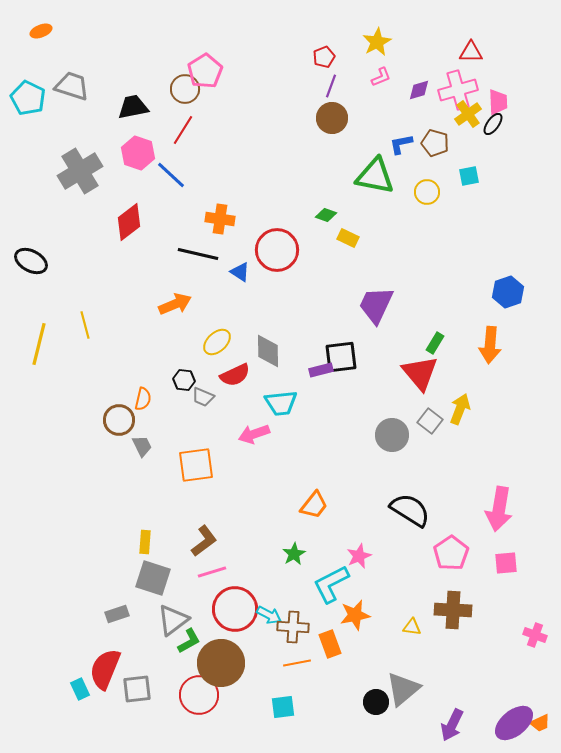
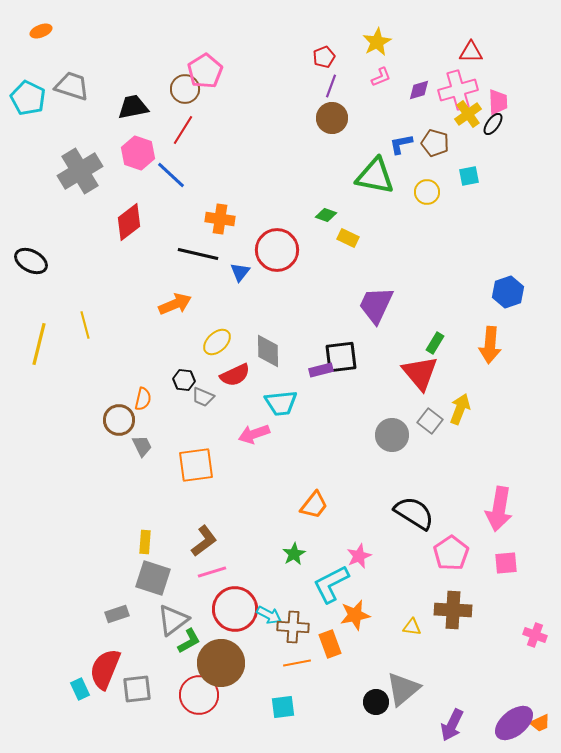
blue triangle at (240, 272): rotated 35 degrees clockwise
black semicircle at (410, 510): moved 4 px right, 3 px down
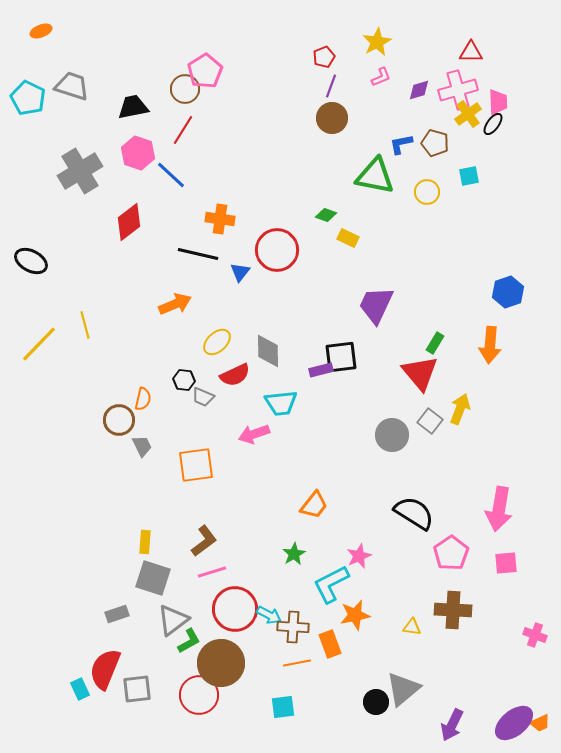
yellow line at (39, 344): rotated 30 degrees clockwise
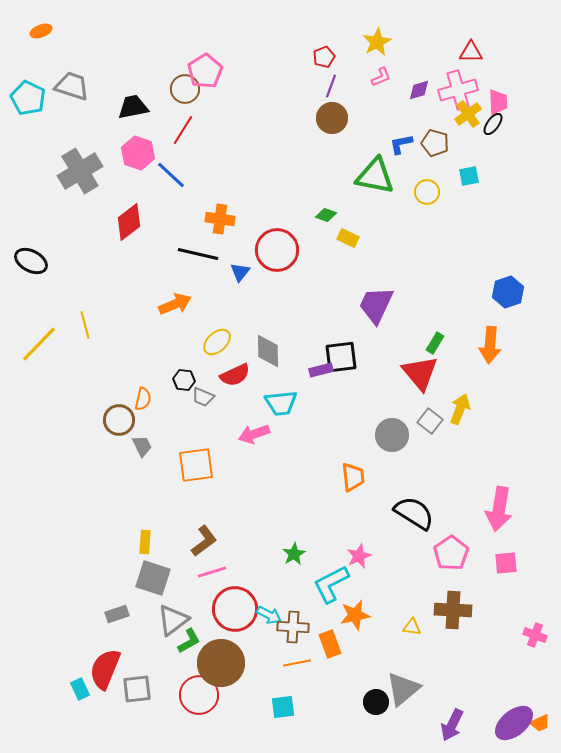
orange trapezoid at (314, 505): moved 39 px right, 28 px up; rotated 44 degrees counterclockwise
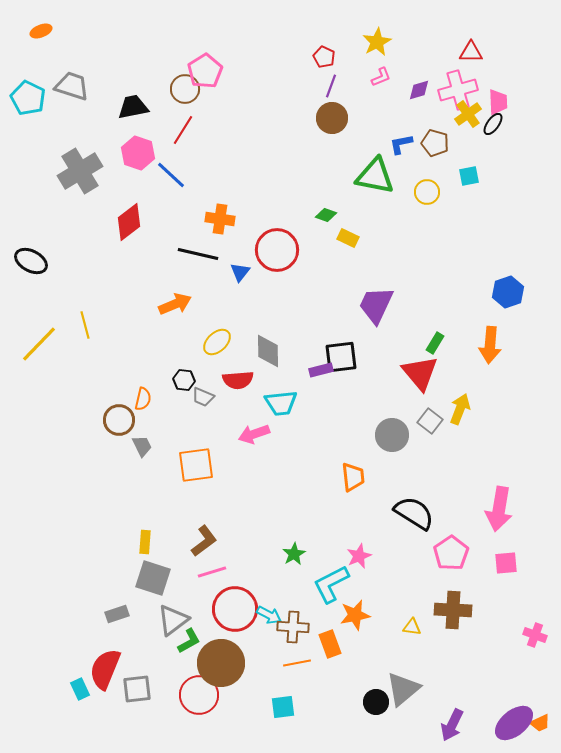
red pentagon at (324, 57): rotated 25 degrees counterclockwise
red semicircle at (235, 375): moved 3 px right, 5 px down; rotated 20 degrees clockwise
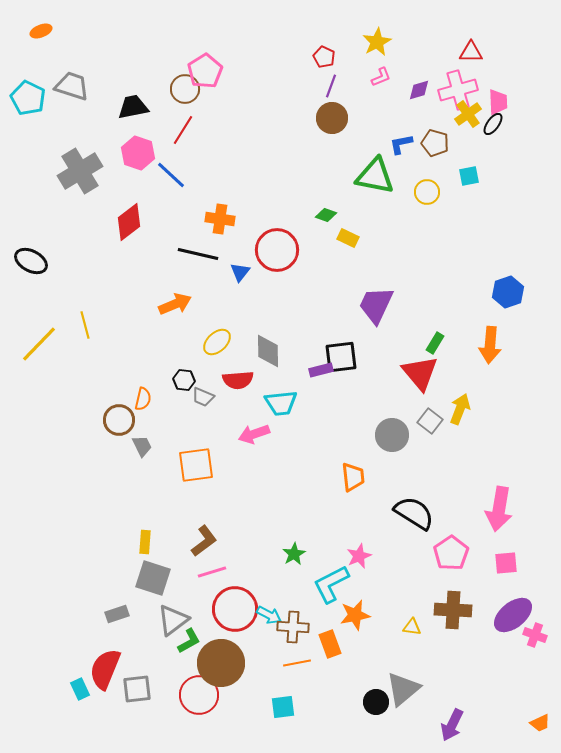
purple ellipse at (514, 723): moved 1 px left, 108 px up
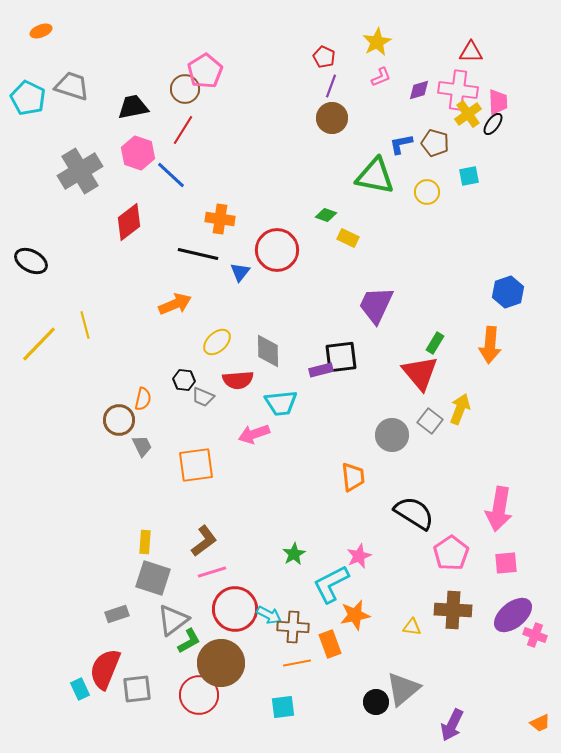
pink cross at (458, 90): rotated 24 degrees clockwise
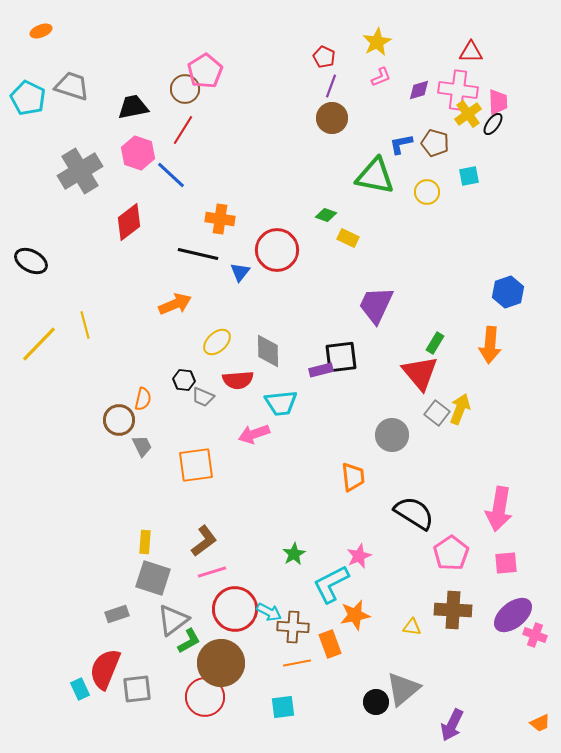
gray square at (430, 421): moved 7 px right, 8 px up
cyan arrow at (269, 615): moved 3 px up
red circle at (199, 695): moved 6 px right, 2 px down
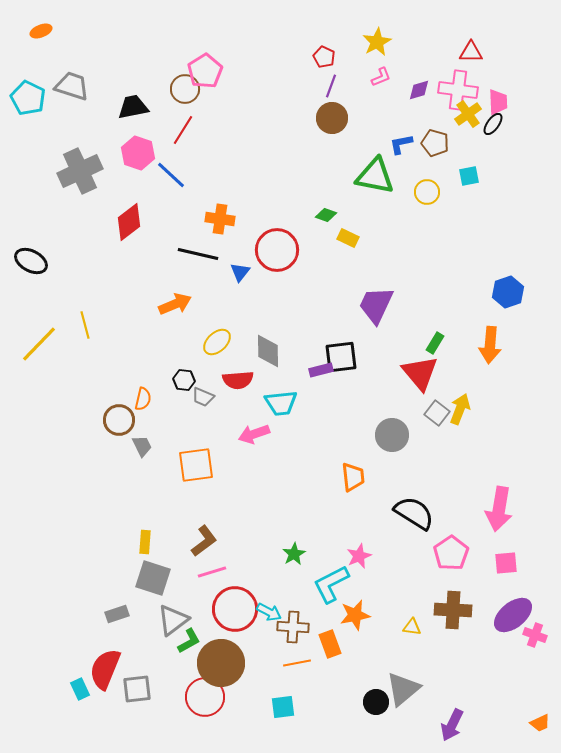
gray cross at (80, 171): rotated 6 degrees clockwise
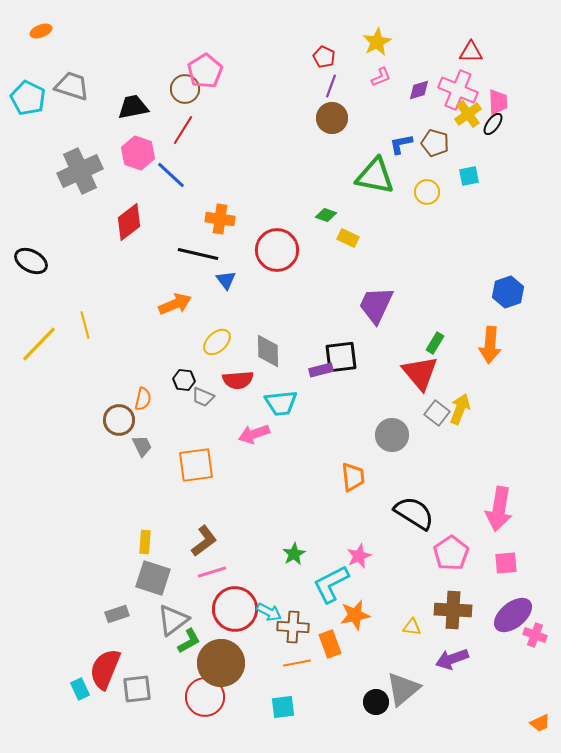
pink cross at (458, 90): rotated 15 degrees clockwise
blue triangle at (240, 272): moved 14 px left, 8 px down; rotated 15 degrees counterclockwise
purple arrow at (452, 725): moved 66 px up; rotated 44 degrees clockwise
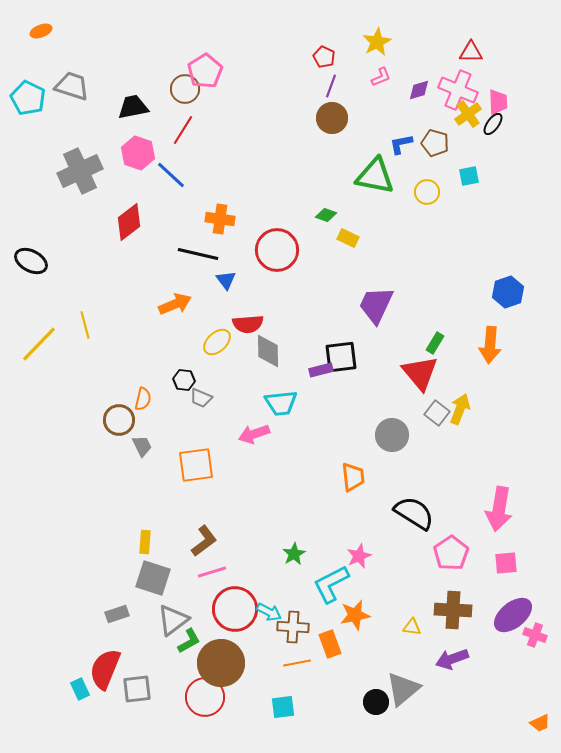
red semicircle at (238, 380): moved 10 px right, 56 px up
gray trapezoid at (203, 397): moved 2 px left, 1 px down
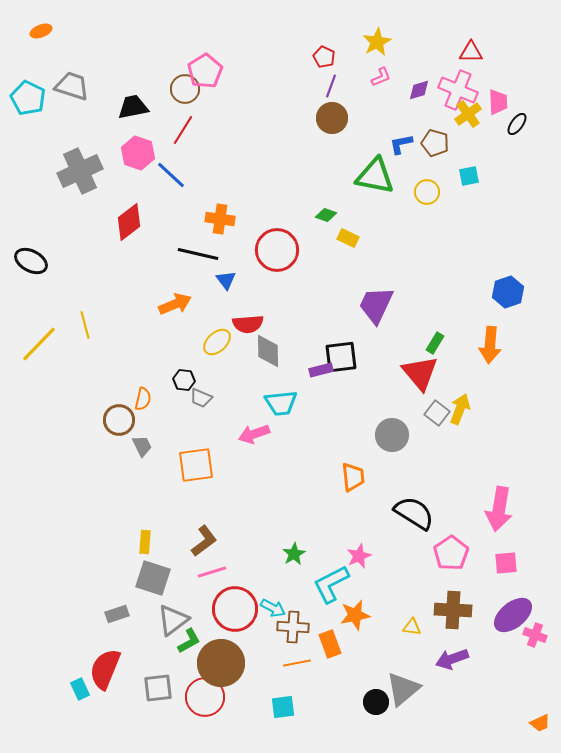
black ellipse at (493, 124): moved 24 px right
cyan arrow at (269, 612): moved 4 px right, 4 px up
gray square at (137, 689): moved 21 px right, 1 px up
